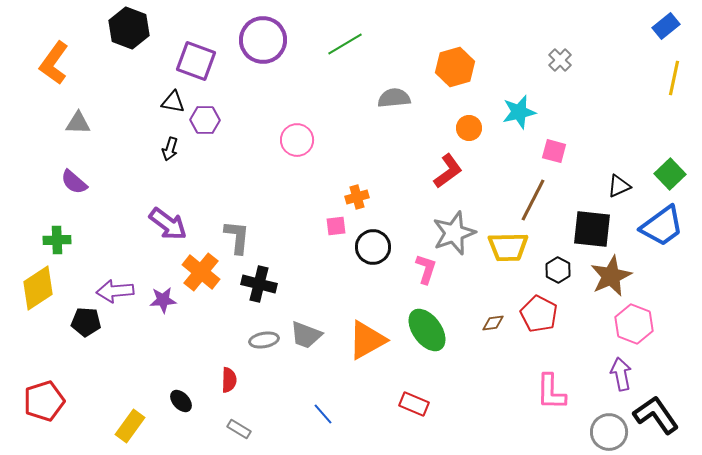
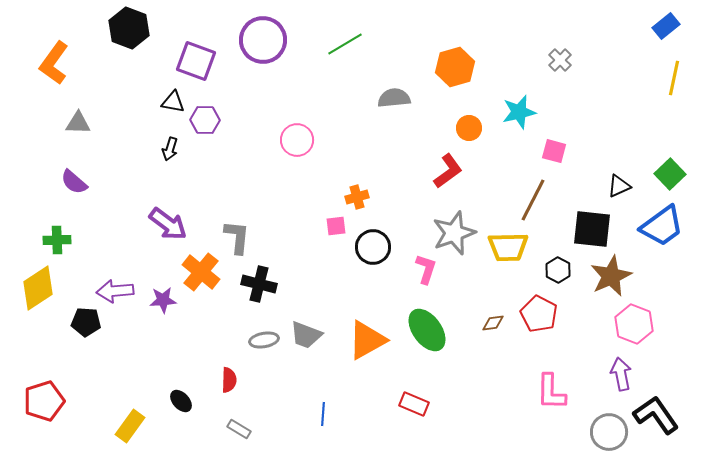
blue line at (323, 414): rotated 45 degrees clockwise
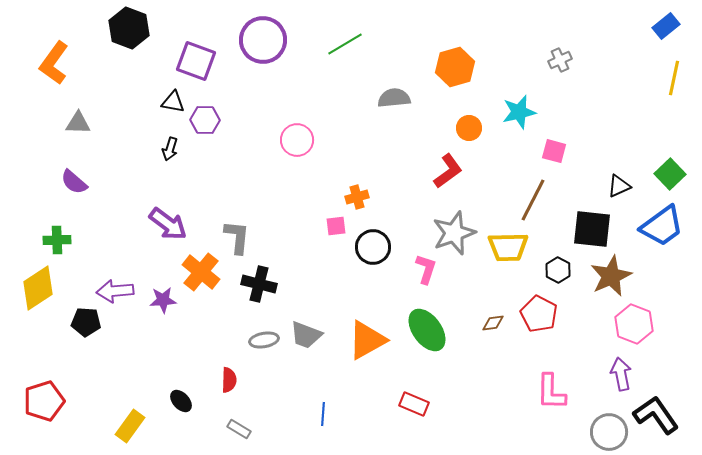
gray cross at (560, 60): rotated 20 degrees clockwise
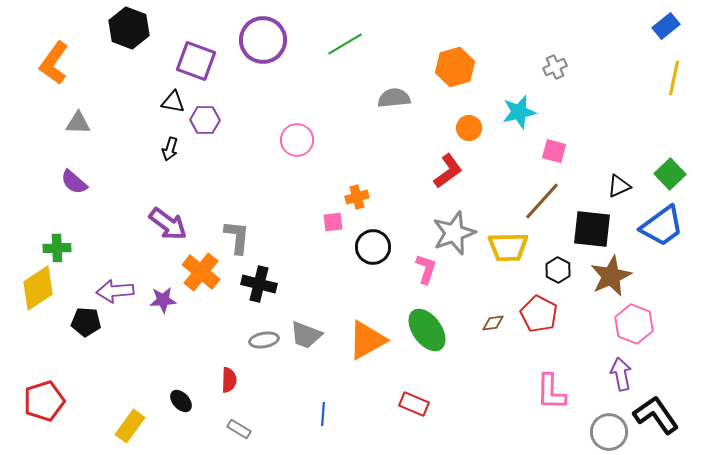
gray cross at (560, 60): moved 5 px left, 7 px down
brown line at (533, 200): moved 9 px right, 1 px down; rotated 15 degrees clockwise
pink square at (336, 226): moved 3 px left, 4 px up
green cross at (57, 240): moved 8 px down
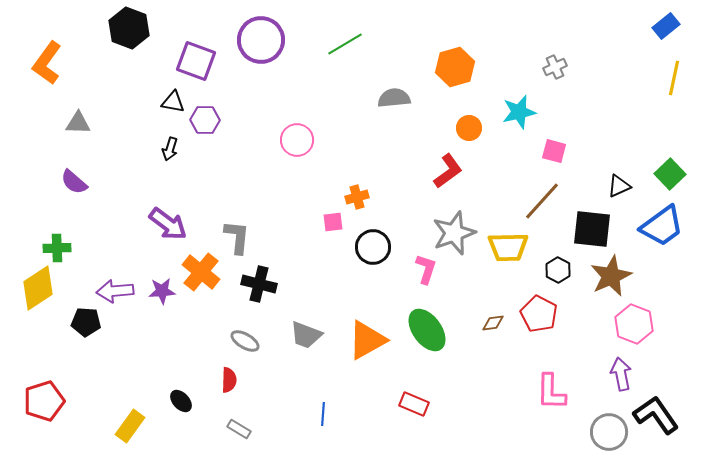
purple circle at (263, 40): moved 2 px left
orange L-shape at (54, 63): moved 7 px left
purple star at (163, 300): moved 1 px left, 9 px up
gray ellipse at (264, 340): moved 19 px left, 1 px down; rotated 40 degrees clockwise
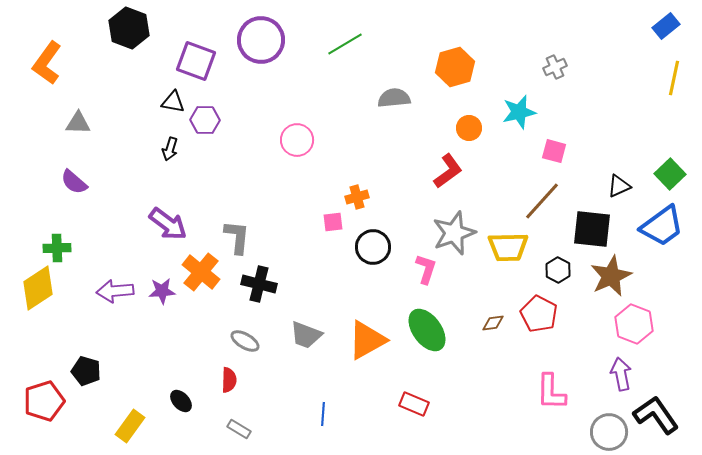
black pentagon at (86, 322): moved 49 px down; rotated 12 degrees clockwise
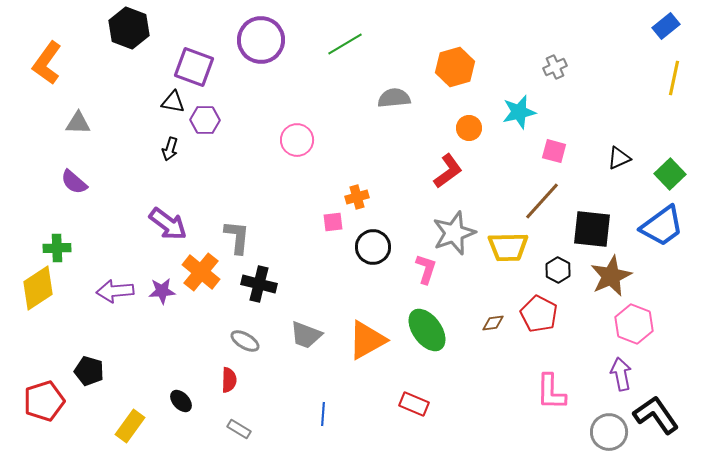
purple square at (196, 61): moved 2 px left, 6 px down
black triangle at (619, 186): moved 28 px up
black pentagon at (86, 371): moved 3 px right
